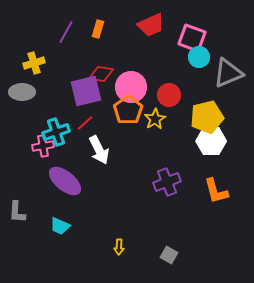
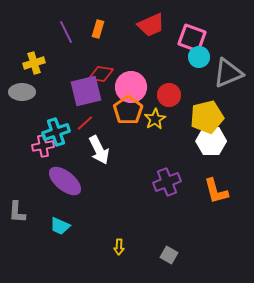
purple line: rotated 55 degrees counterclockwise
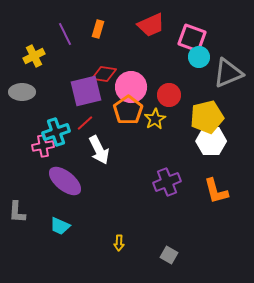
purple line: moved 1 px left, 2 px down
yellow cross: moved 7 px up; rotated 10 degrees counterclockwise
red diamond: moved 3 px right
yellow arrow: moved 4 px up
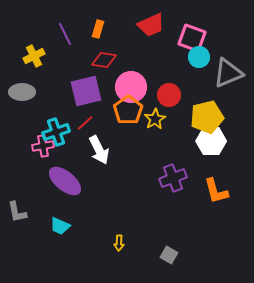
red diamond: moved 14 px up
purple cross: moved 6 px right, 4 px up
gray L-shape: rotated 15 degrees counterclockwise
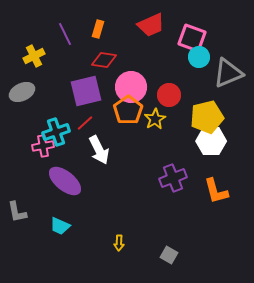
gray ellipse: rotated 25 degrees counterclockwise
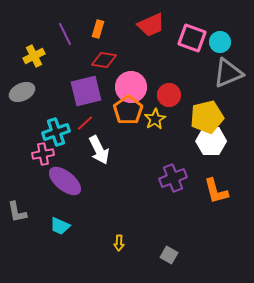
cyan circle: moved 21 px right, 15 px up
pink cross: moved 8 px down
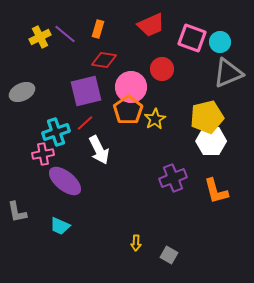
purple line: rotated 25 degrees counterclockwise
yellow cross: moved 6 px right, 19 px up
red circle: moved 7 px left, 26 px up
yellow arrow: moved 17 px right
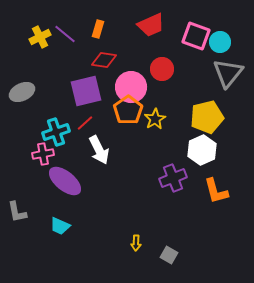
pink square: moved 4 px right, 2 px up
gray triangle: rotated 28 degrees counterclockwise
white hexagon: moved 9 px left, 9 px down; rotated 24 degrees counterclockwise
